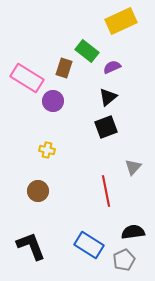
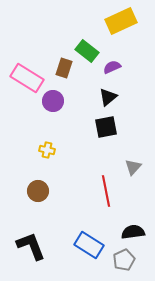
black square: rotated 10 degrees clockwise
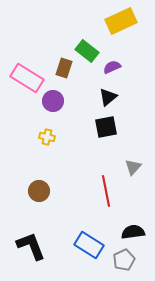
yellow cross: moved 13 px up
brown circle: moved 1 px right
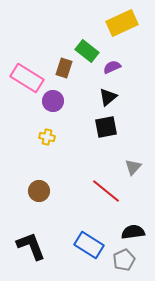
yellow rectangle: moved 1 px right, 2 px down
red line: rotated 40 degrees counterclockwise
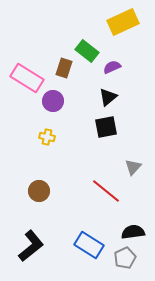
yellow rectangle: moved 1 px right, 1 px up
black L-shape: rotated 72 degrees clockwise
gray pentagon: moved 1 px right, 2 px up
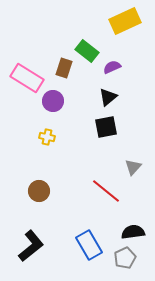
yellow rectangle: moved 2 px right, 1 px up
blue rectangle: rotated 28 degrees clockwise
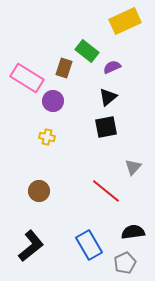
gray pentagon: moved 5 px down
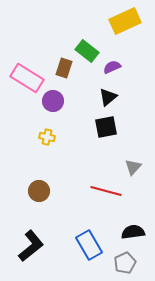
red line: rotated 24 degrees counterclockwise
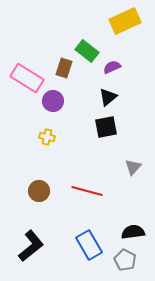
red line: moved 19 px left
gray pentagon: moved 3 px up; rotated 20 degrees counterclockwise
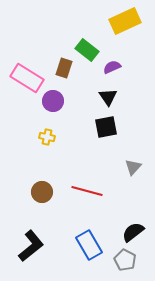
green rectangle: moved 1 px up
black triangle: rotated 24 degrees counterclockwise
brown circle: moved 3 px right, 1 px down
black semicircle: rotated 30 degrees counterclockwise
